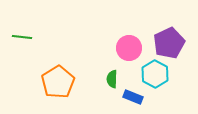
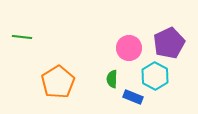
cyan hexagon: moved 2 px down
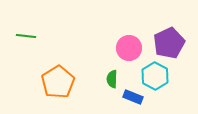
green line: moved 4 px right, 1 px up
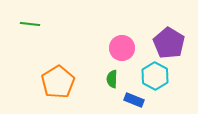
green line: moved 4 px right, 12 px up
purple pentagon: rotated 16 degrees counterclockwise
pink circle: moved 7 px left
blue rectangle: moved 1 px right, 3 px down
